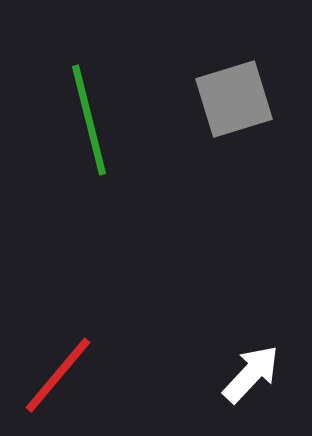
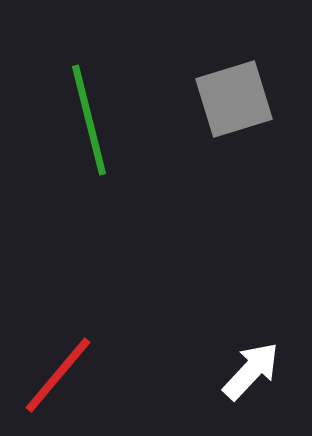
white arrow: moved 3 px up
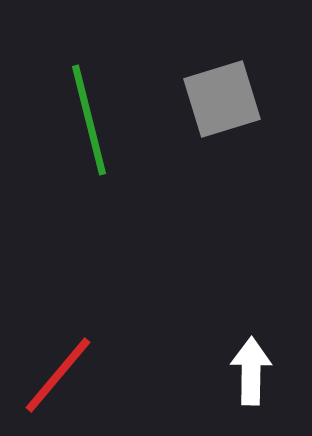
gray square: moved 12 px left
white arrow: rotated 42 degrees counterclockwise
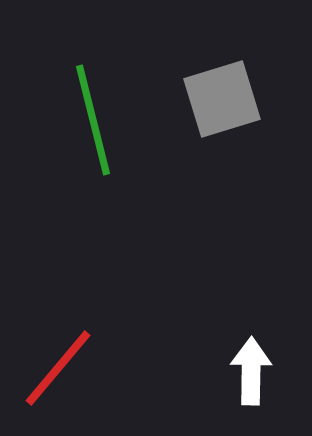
green line: moved 4 px right
red line: moved 7 px up
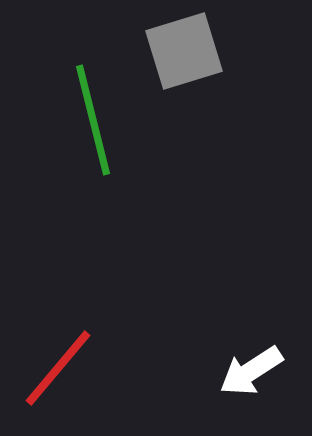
gray square: moved 38 px left, 48 px up
white arrow: rotated 124 degrees counterclockwise
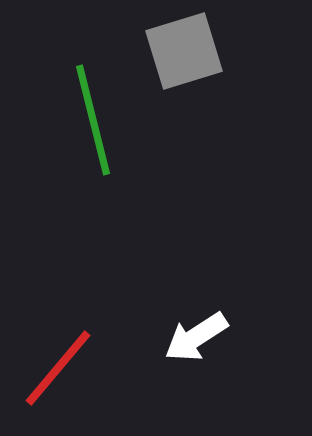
white arrow: moved 55 px left, 34 px up
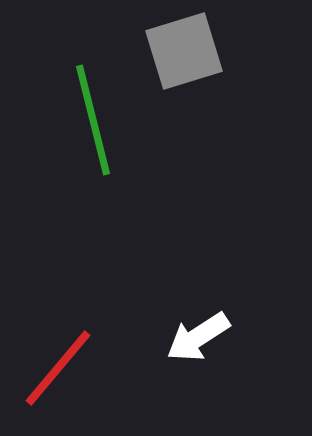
white arrow: moved 2 px right
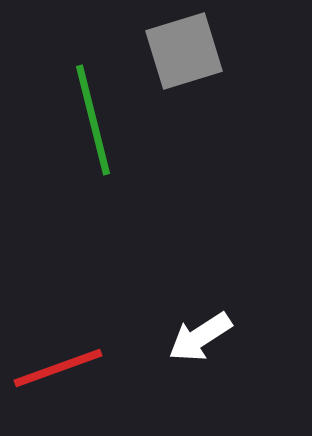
white arrow: moved 2 px right
red line: rotated 30 degrees clockwise
